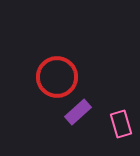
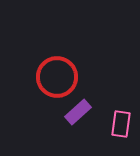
pink rectangle: rotated 24 degrees clockwise
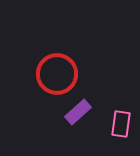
red circle: moved 3 px up
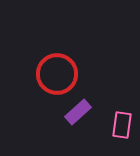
pink rectangle: moved 1 px right, 1 px down
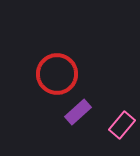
pink rectangle: rotated 32 degrees clockwise
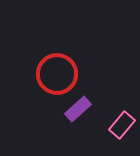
purple rectangle: moved 3 px up
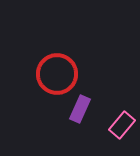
purple rectangle: moved 2 px right; rotated 24 degrees counterclockwise
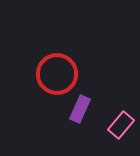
pink rectangle: moved 1 px left
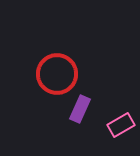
pink rectangle: rotated 20 degrees clockwise
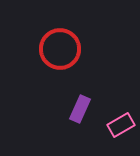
red circle: moved 3 px right, 25 px up
